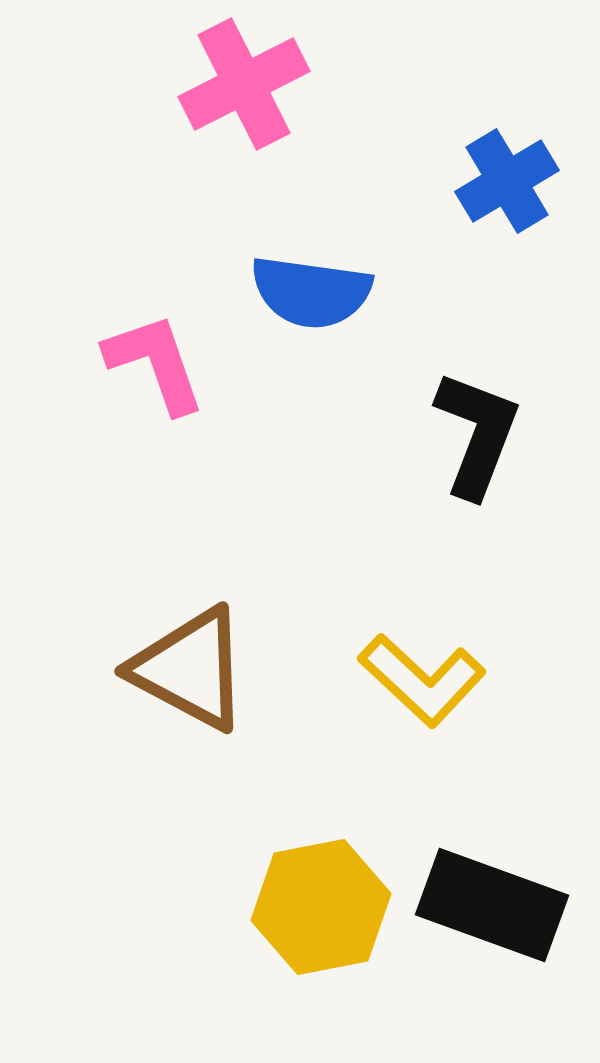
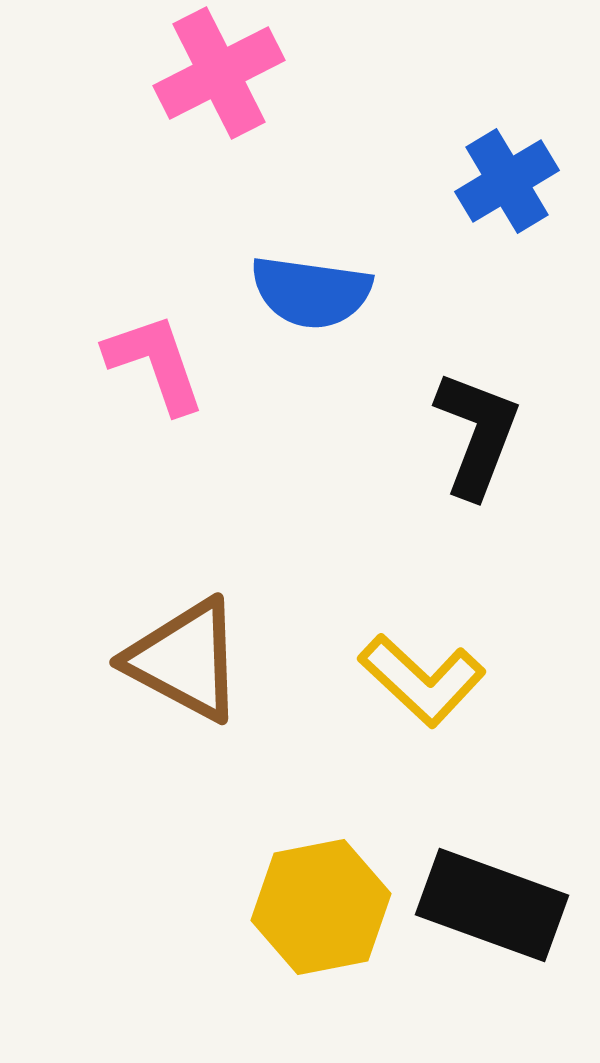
pink cross: moved 25 px left, 11 px up
brown triangle: moved 5 px left, 9 px up
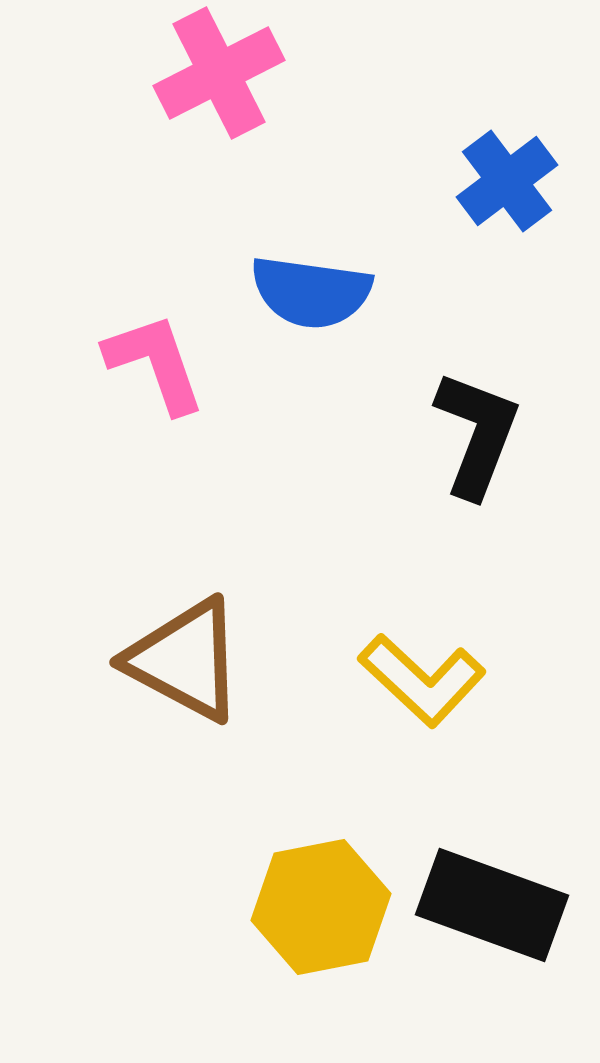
blue cross: rotated 6 degrees counterclockwise
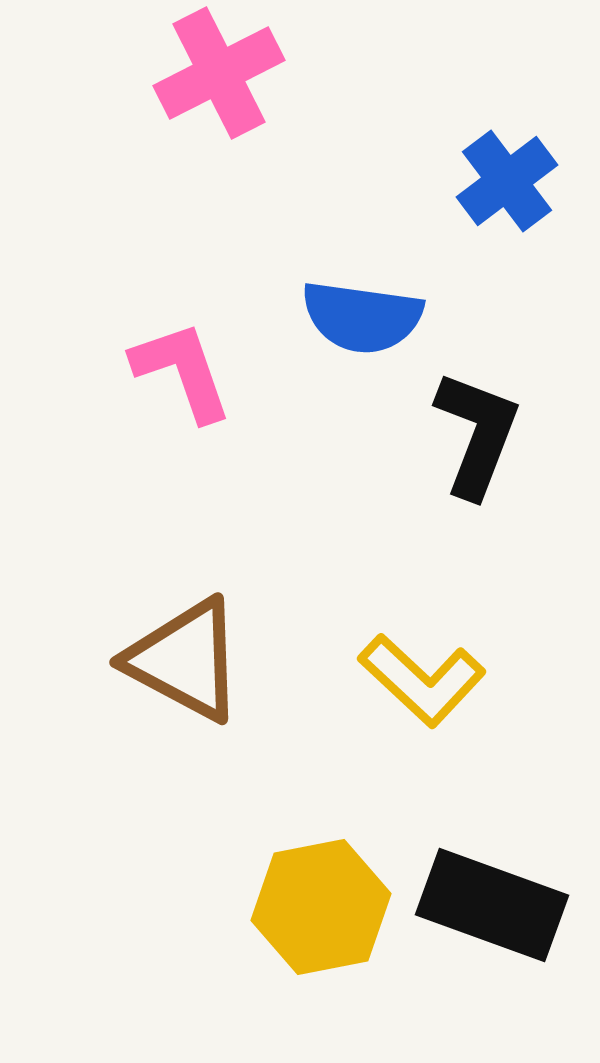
blue semicircle: moved 51 px right, 25 px down
pink L-shape: moved 27 px right, 8 px down
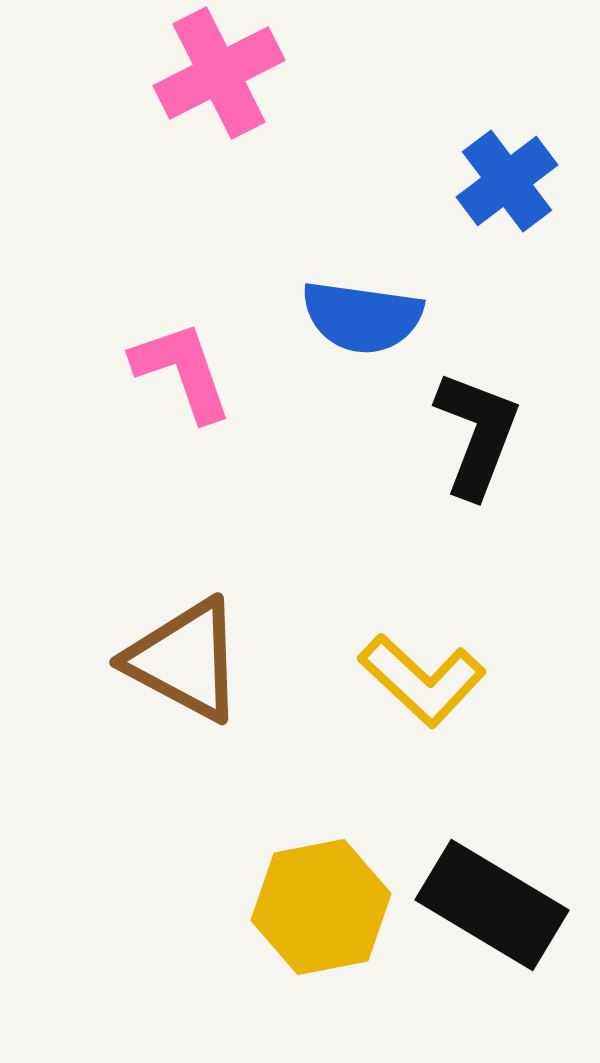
black rectangle: rotated 11 degrees clockwise
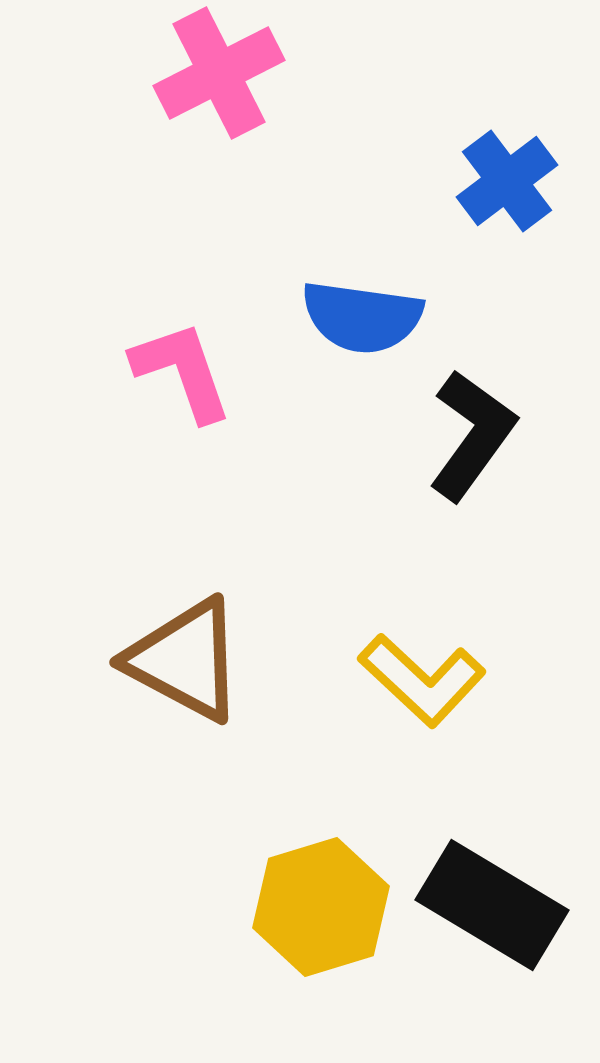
black L-shape: moved 5 px left, 1 px down; rotated 15 degrees clockwise
yellow hexagon: rotated 6 degrees counterclockwise
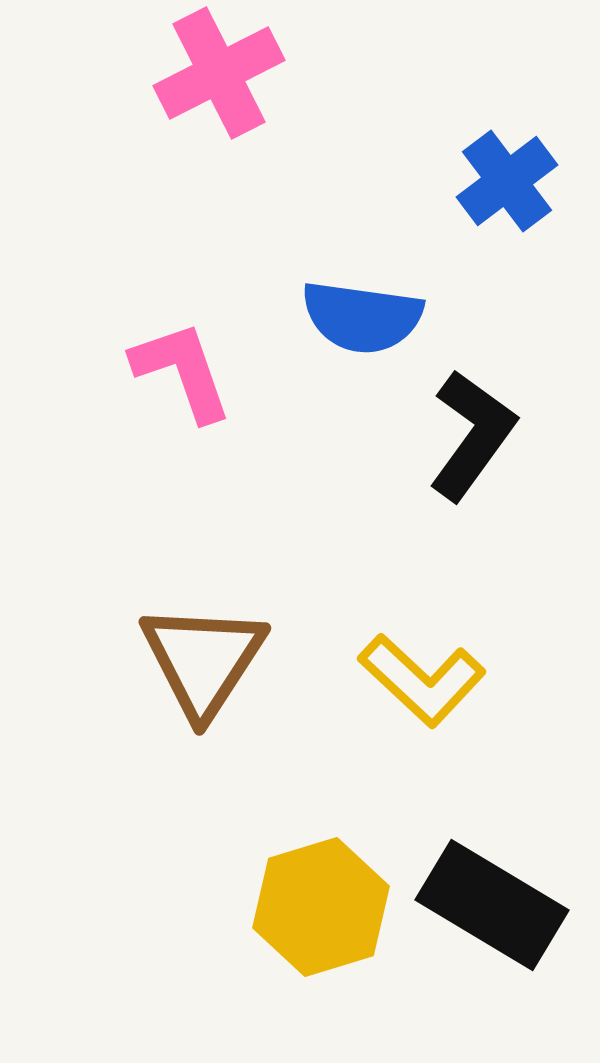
brown triangle: moved 18 px right; rotated 35 degrees clockwise
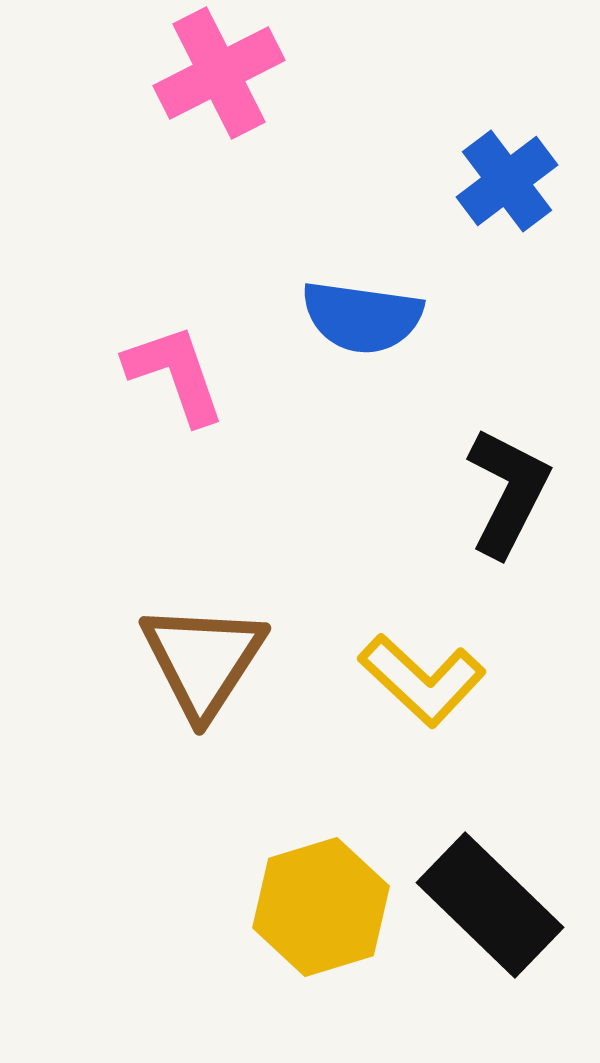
pink L-shape: moved 7 px left, 3 px down
black L-shape: moved 36 px right, 57 px down; rotated 9 degrees counterclockwise
black rectangle: moved 2 px left; rotated 13 degrees clockwise
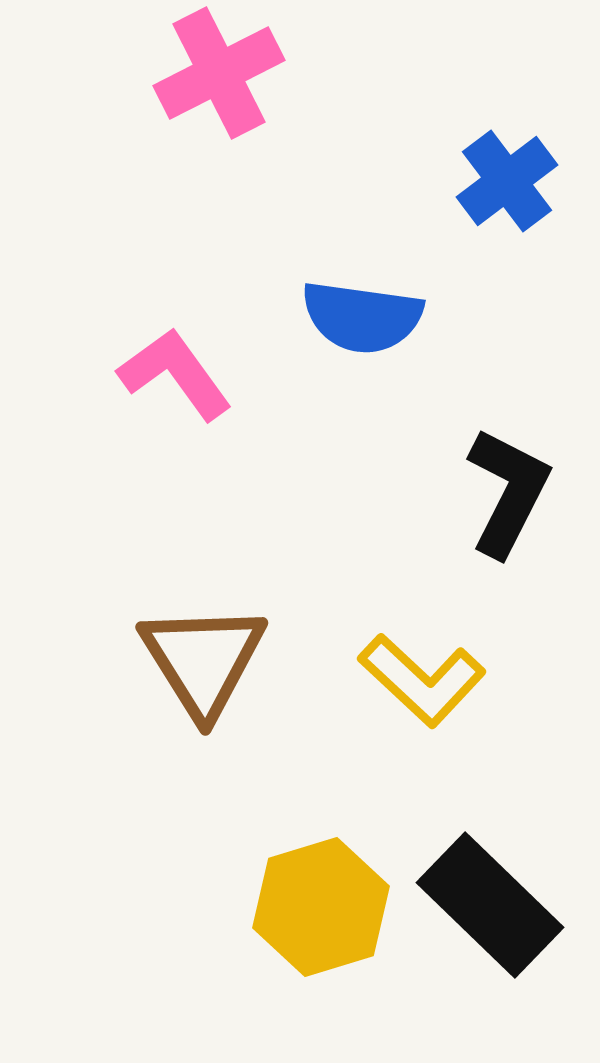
pink L-shape: rotated 17 degrees counterclockwise
brown triangle: rotated 5 degrees counterclockwise
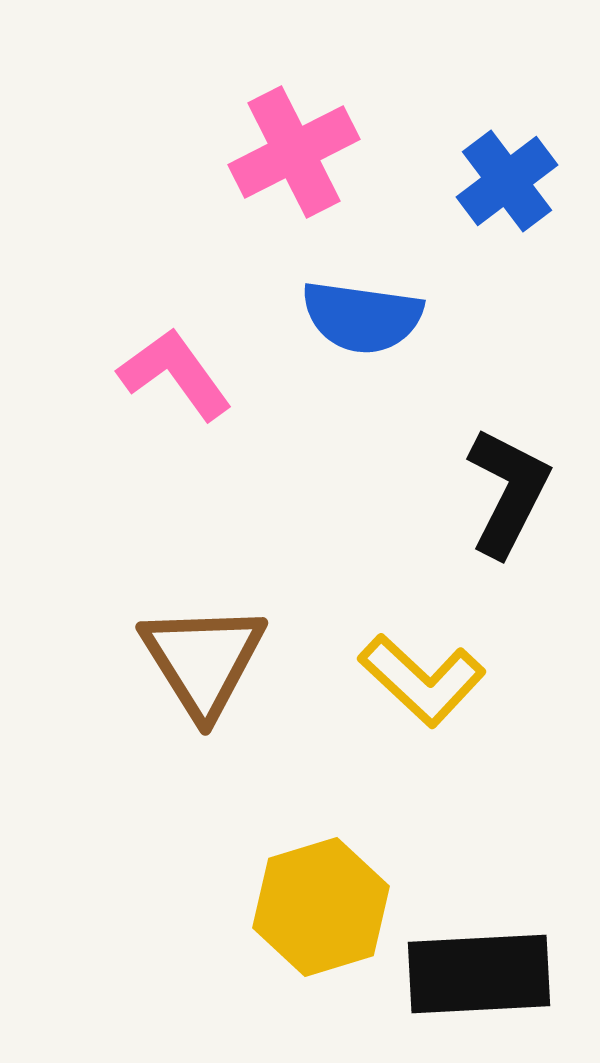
pink cross: moved 75 px right, 79 px down
black rectangle: moved 11 px left, 69 px down; rotated 47 degrees counterclockwise
